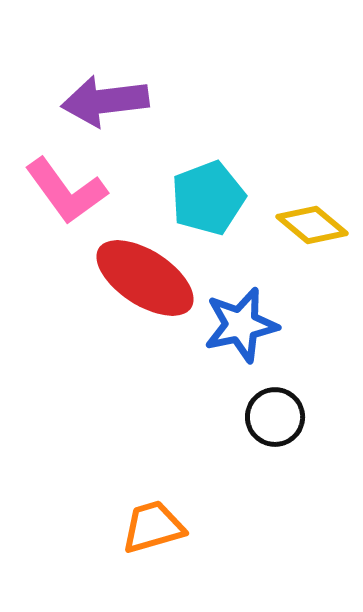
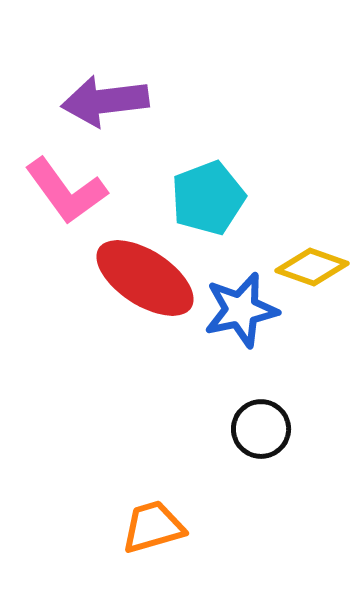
yellow diamond: moved 42 px down; rotated 20 degrees counterclockwise
blue star: moved 15 px up
black circle: moved 14 px left, 12 px down
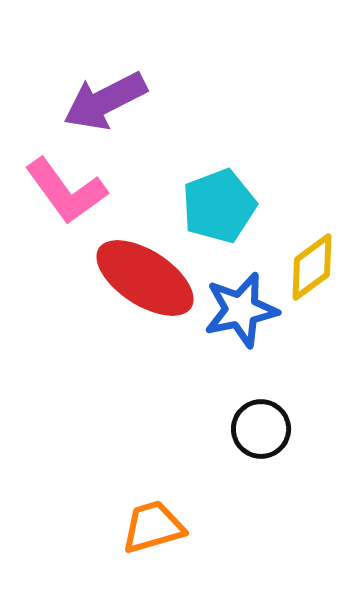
purple arrow: rotated 20 degrees counterclockwise
cyan pentagon: moved 11 px right, 8 px down
yellow diamond: rotated 56 degrees counterclockwise
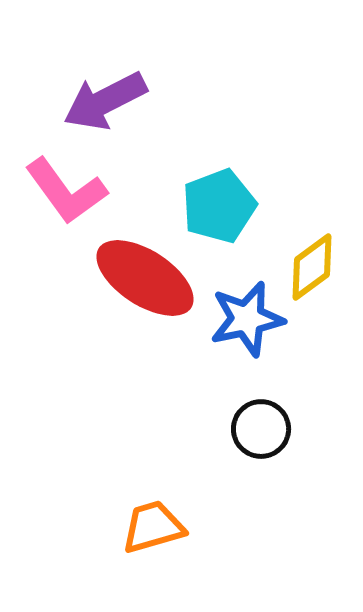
blue star: moved 6 px right, 9 px down
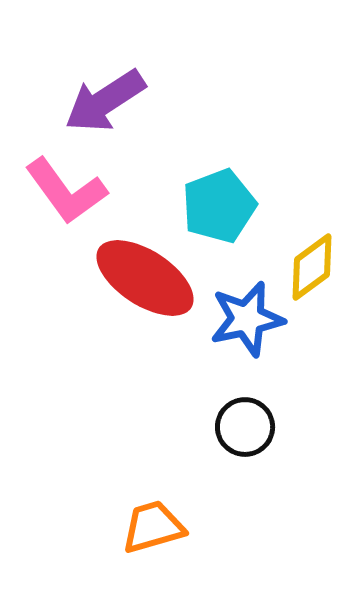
purple arrow: rotated 6 degrees counterclockwise
black circle: moved 16 px left, 2 px up
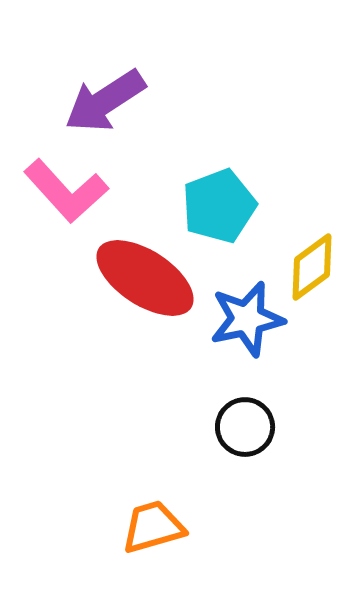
pink L-shape: rotated 6 degrees counterclockwise
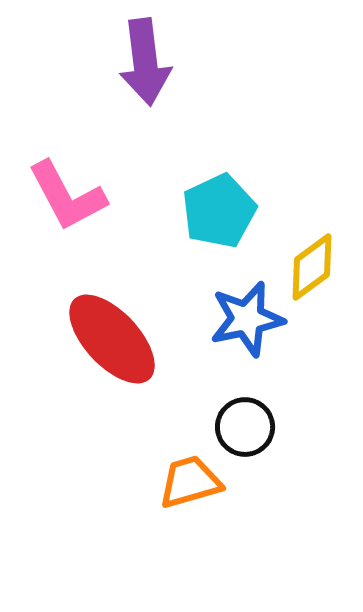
purple arrow: moved 40 px right, 39 px up; rotated 64 degrees counterclockwise
pink L-shape: moved 1 px right, 5 px down; rotated 14 degrees clockwise
cyan pentagon: moved 5 px down; rotated 4 degrees counterclockwise
red ellipse: moved 33 px left, 61 px down; rotated 14 degrees clockwise
orange trapezoid: moved 37 px right, 45 px up
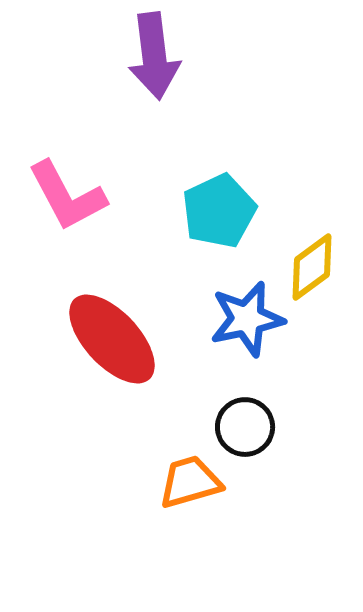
purple arrow: moved 9 px right, 6 px up
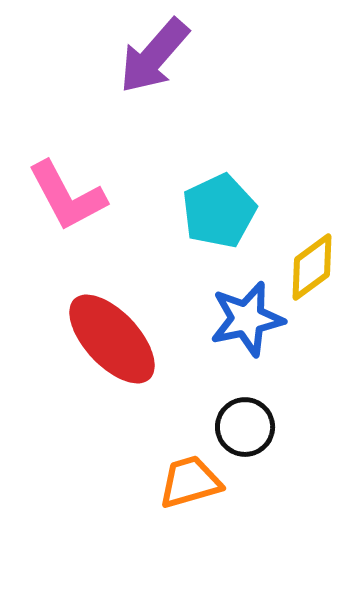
purple arrow: rotated 48 degrees clockwise
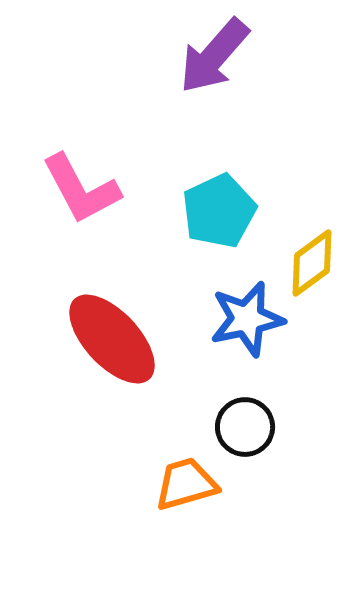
purple arrow: moved 60 px right
pink L-shape: moved 14 px right, 7 px up
yellow diamond: moved 4 px up
orange trapezoid: moved 4 px left, 2 px down
